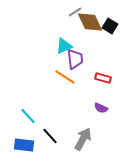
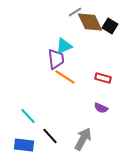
purple trapezoid: moved 19 px left
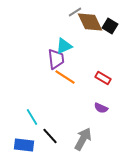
red rectangle: rotated 14 degrees clockwise
cyan line: moved 4 px right, 1 px down; rotated 12 degrees clockwise
